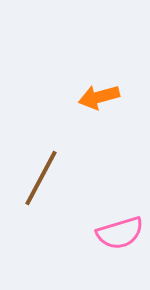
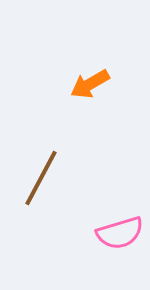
orange arrow: moved 9 px left, 13 px up; rotated 15 degrees counterclockwise
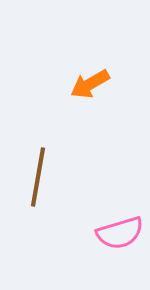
brown line: moved 3 px left, 1 px up; rotated 18 degrees counterclockwise
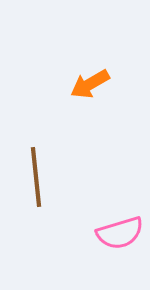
brown line: moved 2 px left; rotated 16 degrees counterclockwise
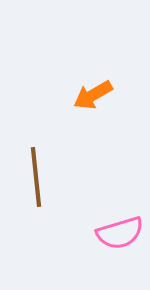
orange arrow: moved 3 px right, 11 px down
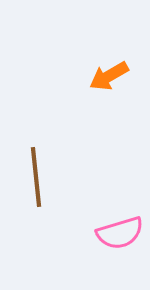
orange arrow: moved 16 px right, 19 px up
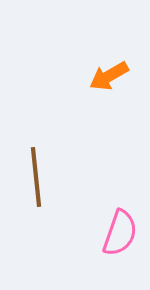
pink semicircle: rotated 54 degrees counterclockwise
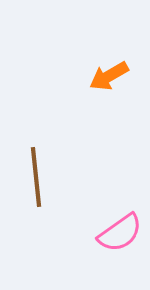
pink semicircle: rotated 36 degrees clockwise
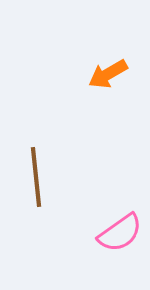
orange arrow: moved 1 px left, 2 px up
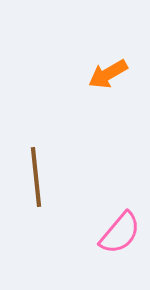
pink semicircle: rotated 15 degrees counterclockwise
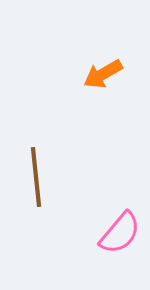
orange arrow: moved 5 px left
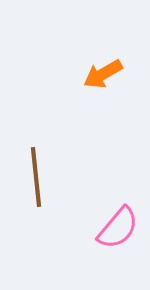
pink semicircle: moved 2 px left, 5 px up
